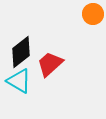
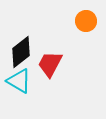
orange circle: moved 7 px left, 7 px down
red trapezoid: rotated 20 degrees counterclockwise
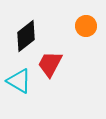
orange circle: moved 5 px down
black diamond: moved 5 px right, 16 px up
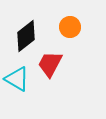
orange circle: moved 16 px left, 1 px down
cyan triangle: moved 2 px left, 2 px up
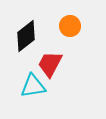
orange circle: moved 1 px up
cyan triangle: moved 16 px right, 7 px down; rotated 40 degrees counterclockwise
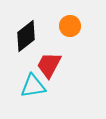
red trapezoid: moved 1 px left, 1 px down
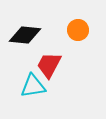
orange circle: moved 8 px right, 4 px down
black diamond: moved 1 px left, 1 px up; rotated 44 degrees clockwise
